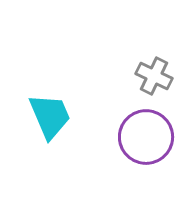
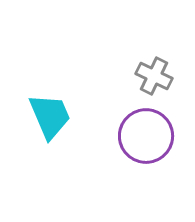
purple circle: moved 1 px up
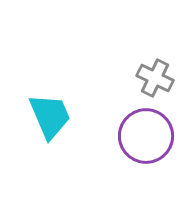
gray cross: moved 1 px right, 2 px down
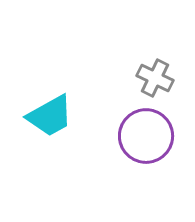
cyan trapezoid: rotated 84 degrees clockwise
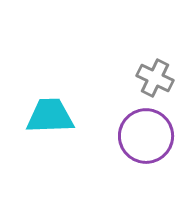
cyan trapezoid: rotated 153 degrees counterclockwise
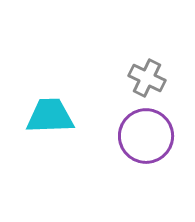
gray cross: moved 8 px left
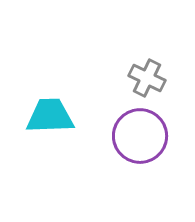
purple circle: moved 6 px left
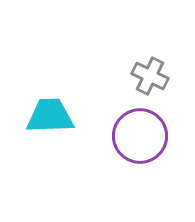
gray cross: moved 3 px right, 2 px up
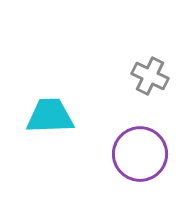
purple circle: moved 18 px down
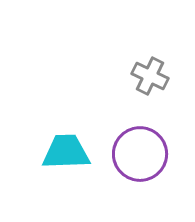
cyan trapezoid: moved 16 px right, 36 px down
